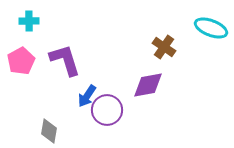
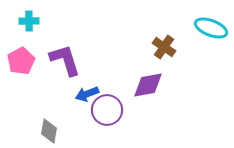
blue arrow: moved 2 px up; rotated 35 degrees clockwise
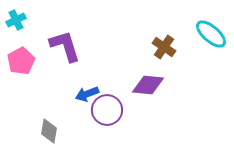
cyan cross: moved 13 px left, 1 px up; rotated 24 degrees counterclockwise
cyan ellipse: moved 6 px down; rotated 20 degrees clockwise
purple L-shape: moved 14 px up
purple diamond: rotated 16 degrees clockwise
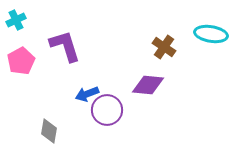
cyan ellipse: rotated 32 degrees counterclockwise
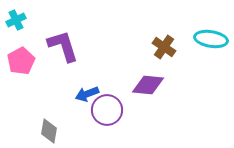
cyan ellipse: moved 5 px down
purple L-shape: moved 2 px left
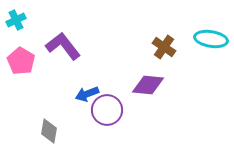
purple L-shape: rotated 21 degrees counterclockwise
pink pentagon: rotated 12 degrees counterclockwise
